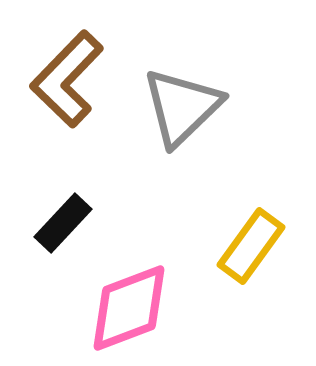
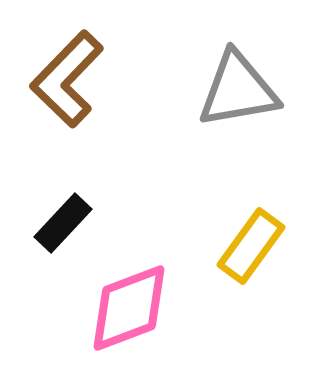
gray triangle: moved 56 px right, 17 px up; rotated 34 degrees clockwise
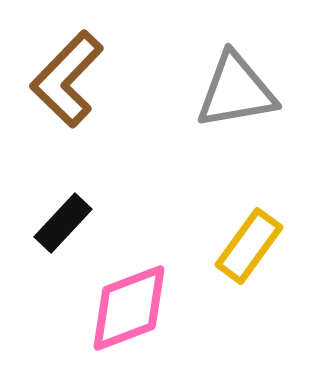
gray triangle: moved 2 px left, 1 px down
yellow rectangle: moved 2 px left
